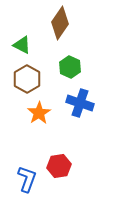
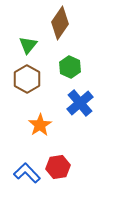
green triangle: moved 6 px right; rotated 42 degrees clockwise
blue cross: rotated 32 degrees clockwise
orange star: moved 1 px right, 12 px down
red hexagon: moved 1 px left, 1 px down
blue L-shape: moved 6 px up; rotated 64 degrees counterclockwise
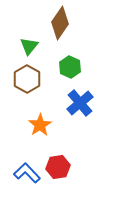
green triangle: moved 1 px right, 1 px down
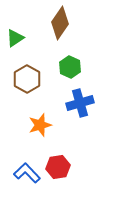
green triangle: moved 14 px left, 8 px up; rotated 18 degrees clockwise
blue cross: rotated 24 degrees clockwise
orange star: rotated 15 degrees clockwise
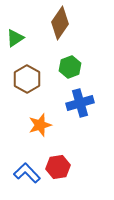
green hexagon: rotated 15 degrees clockwise
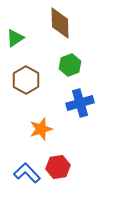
brown diamond: rotated 36 degrees counterclockwise
green hexagon: moved 2 px up
brown hexagon: moved 1 px left, 1 px down
orange star: moved 1 px right, 4 px down
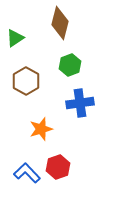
brown diamond: rotated 16 degrees clockwise
brown hexagon: moved 1 px down
blue cross: rotated 8 degrees clockwise
red hexagon: rotated 10 degrees counterclockwise
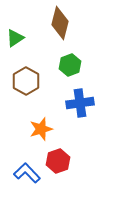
red hexagon: moved 6 px up
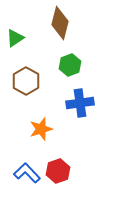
red hexagon: moved 10 px down
